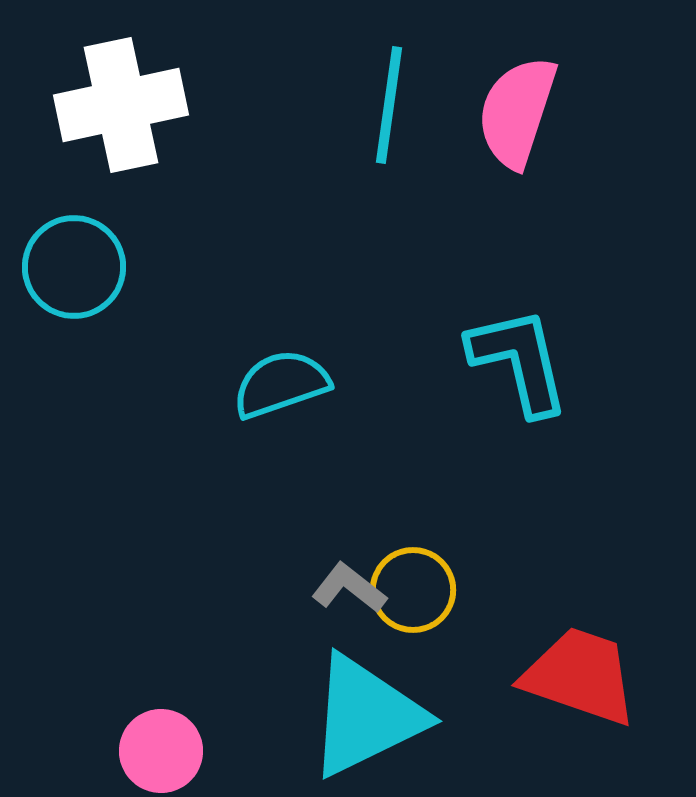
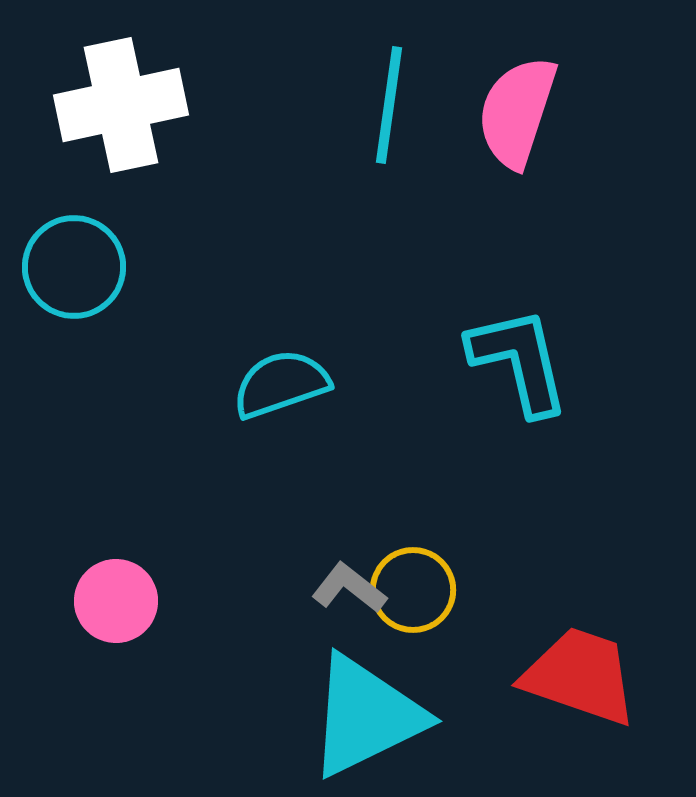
pink circle: moved 45 px left, 150 px up
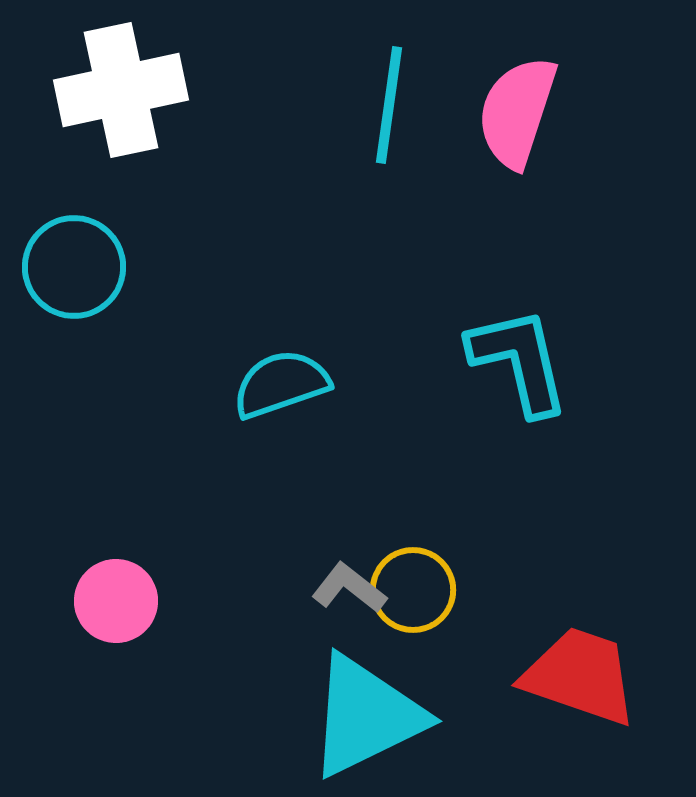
white cross: moved 15 px up
